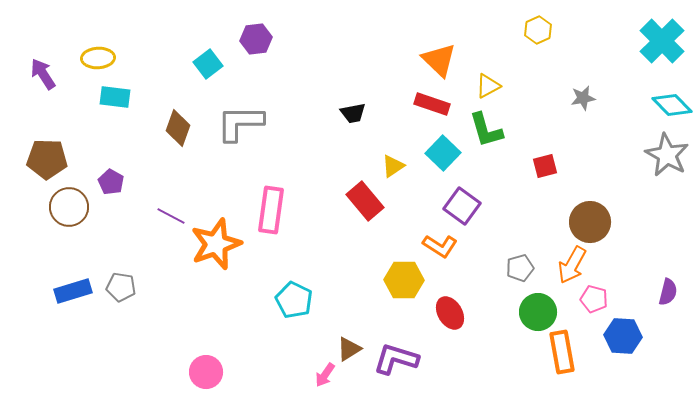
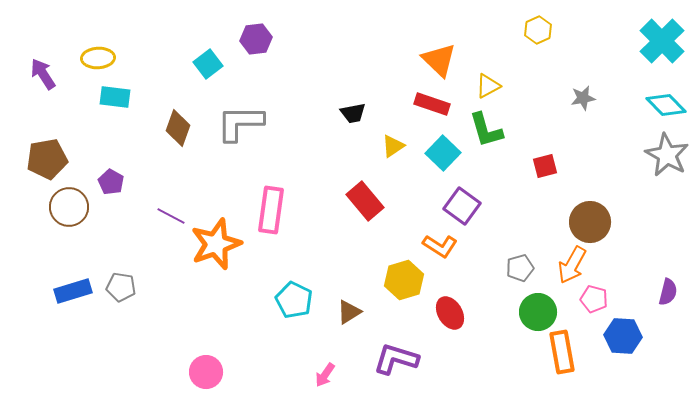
cyan diamond at (672, 105): moved 6 px left
brown pentagon at (47, 159): rotated 12 degrees counterclockwise
yellow triangle at (393, 166): moved 20 px up
yellow hexagon at (404, 280): rotated 18 degrees counterclockwise
brown triangle at (349, 349): moved 37 px up
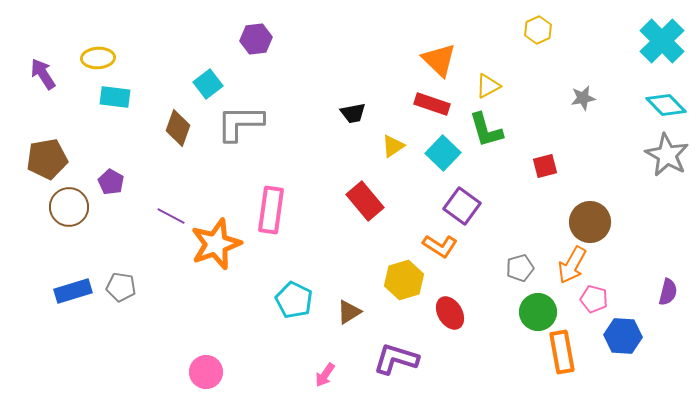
cyan square at (208, 64): moved 20 px down
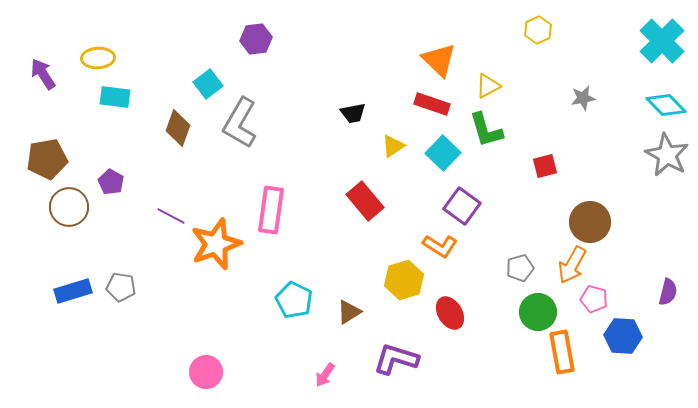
gray L-shape at (240, 123): rotated 60 degrees counterclockwise
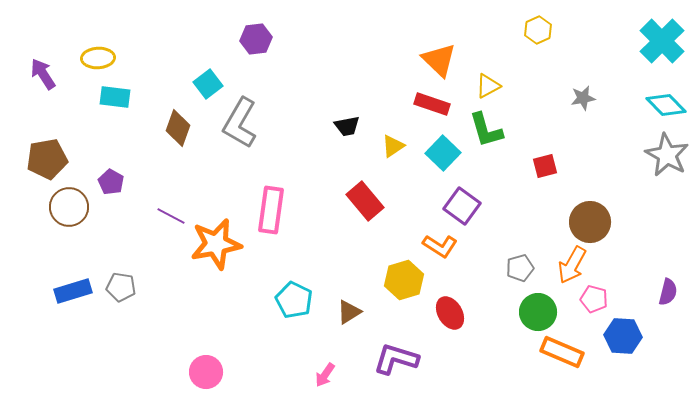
black trapezoid at (353, 113): moved 6 px left, 13 px down
orange star at (216, 244): rotated 9 degrees clockwise
orange rectangle at (562, 352): rotated 57 degrees counterclockwise
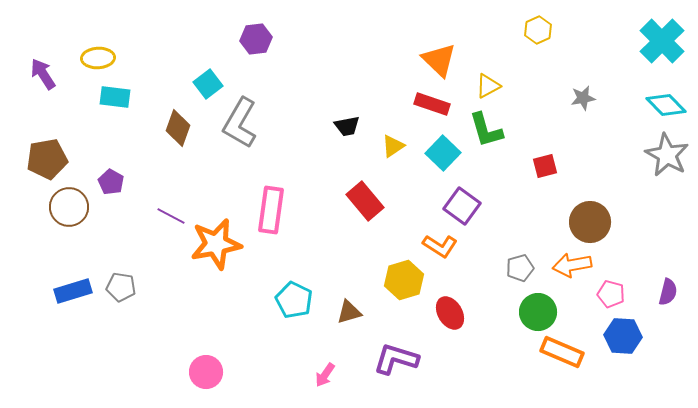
orange arrow at (572, 265): rotated 51 degrees clockwise
pink pentagon at (594, 299): moved 17 px right, 5 px up
brown triangle at (349, 312): rotated 16 degrees clockwise
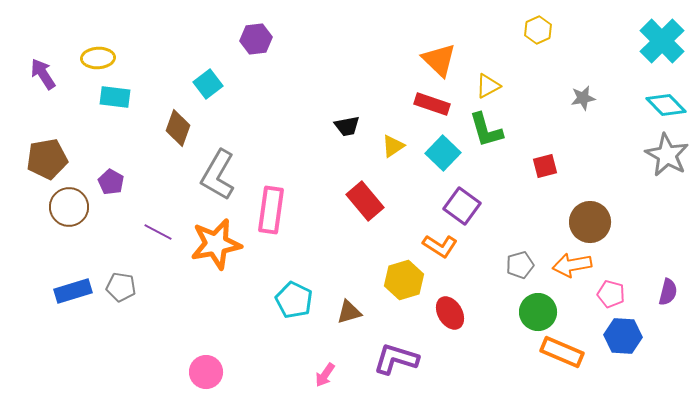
gray L-shape at (240, 123): moved 22 px left, 52 px down
purple line at (171, 216): moved 13 px left, 16 px down
gray pentagon at (520, 268): moved 3 px up
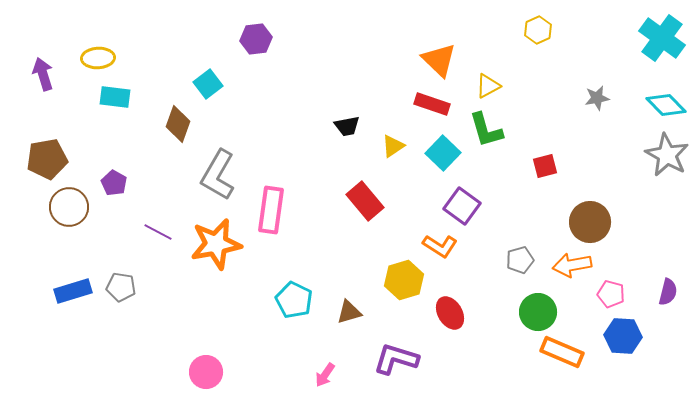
cyan cross at (662, 41): moved 3 px up; rotated 9 degrees counterclockwise
purple arrow at (43, 74): rotated 16 degrees clockwise
gray star at (583, 98): moved 14 px right
brown diamond at (178, 128): moved 4 px up
purple pentagon at (111, 182): moved 3 px right, 1 px down
gray pentagon at (520, 265): moved 5 px up
